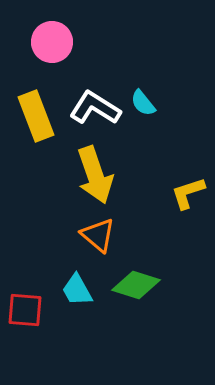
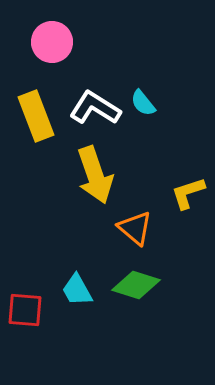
orange triangle: moved 37 px right, 7 px up
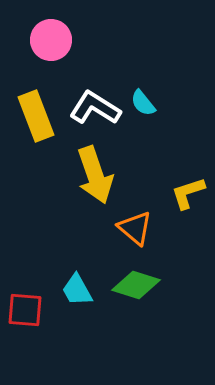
pink circle: moved 1 px left, 2 px up
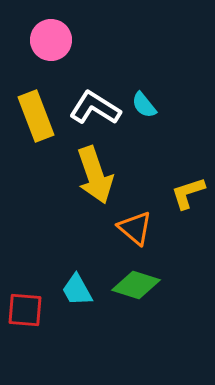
cyan semicircle: moved 1 px right, 2 px down
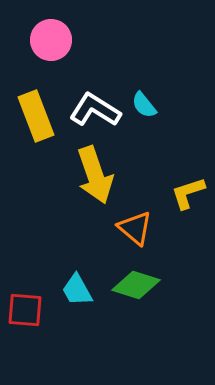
white L-shape: moved 2 px down
